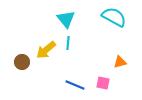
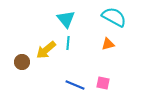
orange triangle: moved 12 px left, 18 px up
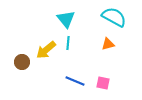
blue line: moved 4 px up
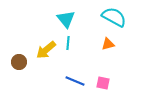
brown circle: moved 3 px left
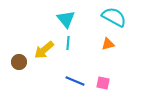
yellow arrow: moved 2 px left
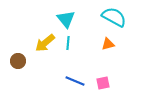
yellow arrow: moved 1 px right, 7 px up
brown circle: moved 1 px left, 1 px up
pink square: rotated 24 degrees counterclockwise
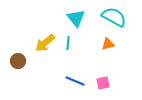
cyan triangle: moved 10 px right, 1 px up
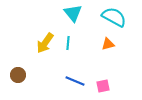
cyan triangle: moved 3 px left, 5 px up
yellow arrow: rotated 15 degrees counterclockwise
brown circle: moved 14 px down
pink square: moved 3 px down
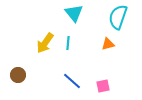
cyan triangle: moved 1 px right
cyan semicircle: moved 4 px right; rotated 100 degrees counterclockwise
blue line: moved 3 px left; rotated 18 degrees clockwise
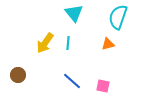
pink square: rotated 24 degrees clockwise
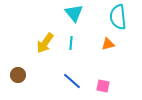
cyan semicircle: rotated 25 degrees counterclockwise
cyan line: moved 3 px right
